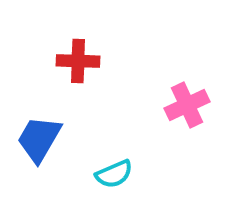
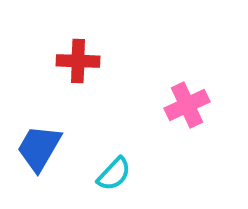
blue trapezoid: moved 9 px down
cyan semicircle: rotated 24 degrees counterclockwise
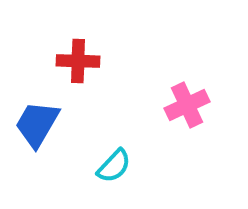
blue trapezoid: moved 2 px left, 24 px up
cyan semicircle: moved 8 px up
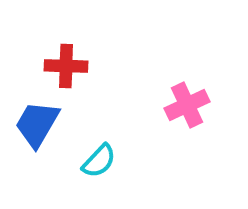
red cross: moved 12 px left, 5 px down
cyan semicircle: moved 15 px left, 5 px up
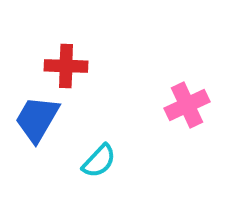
blue trapezoid: moved 5 px up
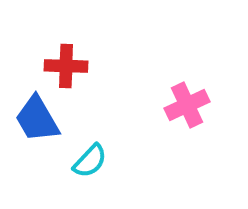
blue trapezoid: rotated 60 degrees counterclockwise
cyan semicircle: moved 9 px left
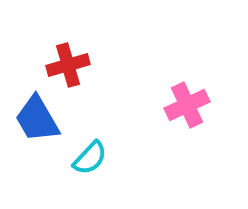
red cross: moved 2 px right, 1 px up; rotated 18 degrees counterclockwise
cyan semicircle: moved 3 px up
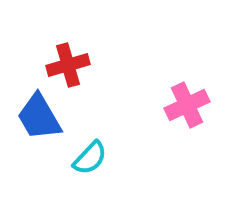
blue trapezoid: moved 2 px right, 2 px up
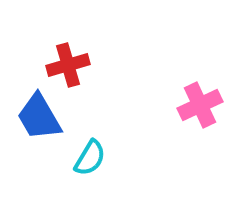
pink cross: moved 13 px right
cyan semicircle: rotated 12 degrees counterclockwise
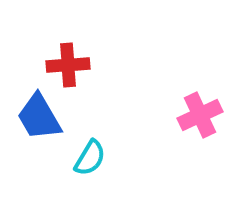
red cross: rotated 12 degrees clockwise
pink cross: moved 10 px down
